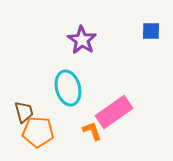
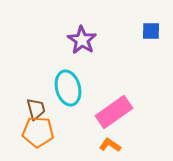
brown trapezoid: moved 12 px right, 3 px up
orange L-shape: moved 18 px right, 14 px down; rotated 35 degrees counterclockwise
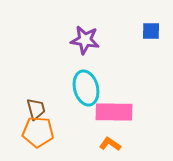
purple star: moved 3 px right; rotated 24 degrees counterclockwise
cyan ellipse: moved 18 px right
pink rectangle: rotated 36 degrees clockwise
orange L-shape: moved 1 px up
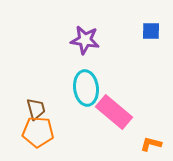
cyan ellipse: rotated 8 degrees clockwise
pink rectangle: rotated 39 degrees clockwise
orange L-shape: moved 41 px right; rotated 20 degrees counterclockwise
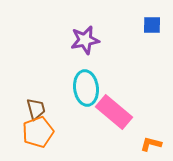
blue square: moved 1 px right, 6 px up
purple star: rotated 20 degrees counterclockwise
orange pentagon: rotated 24 degrees counterclockwise
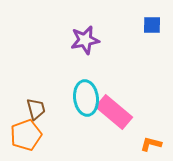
cyan ellipse: moved 10 px down
orange pentagon: moved 12 px left, 3 px down
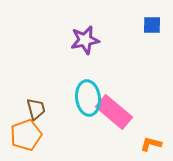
cyan ellipse: moved 2 px right
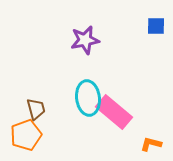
blue square: moved 4 px right, 1 px down
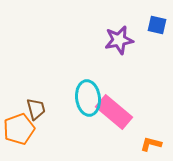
blue square: moved 1 px right, 1 px up; rotated 12 degrees clockwise
purple star: moved 34 px right
orange pentagon: moved 7 px left, 6 px up
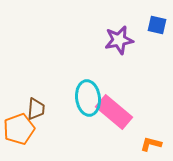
brown trapezoid: rotated 20 degrees clockwise
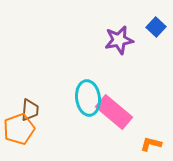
blue square: moved 1 px left, 2 px down; rotated 30 degrees clockwise
brown trapezoid: moved 6 px left, 1 px down
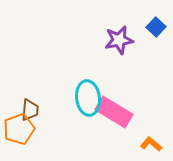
pink rectangle: rotated 9 degrees counterclockwise
orange L-shape: rotated 25 degrees clockwise
